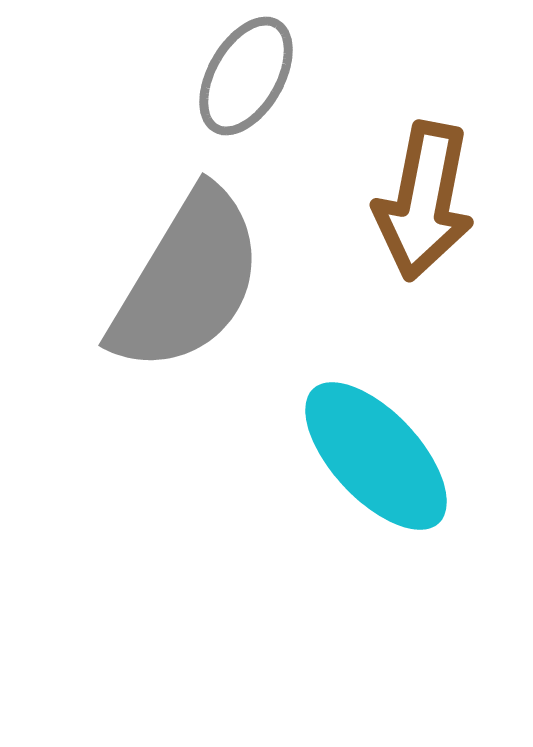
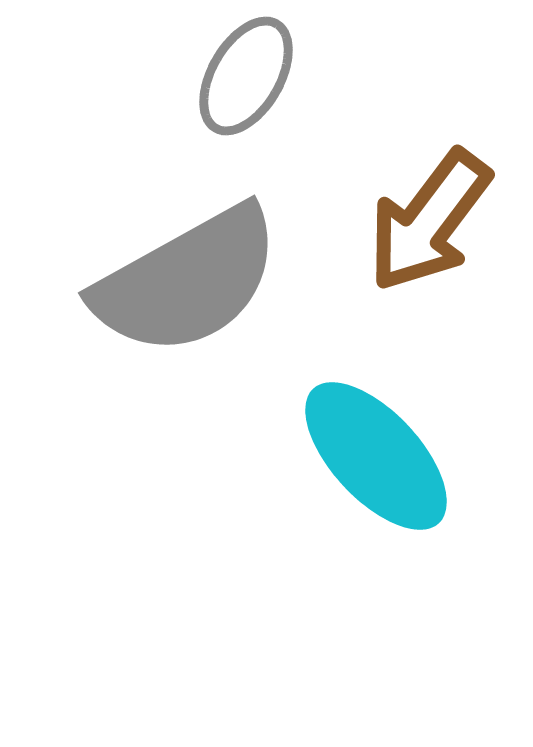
brown arrow: moved 5 px right, 20 px down; rotated 26 degrees clockwise
gray semicircle: rotated 30 degrees clockwise
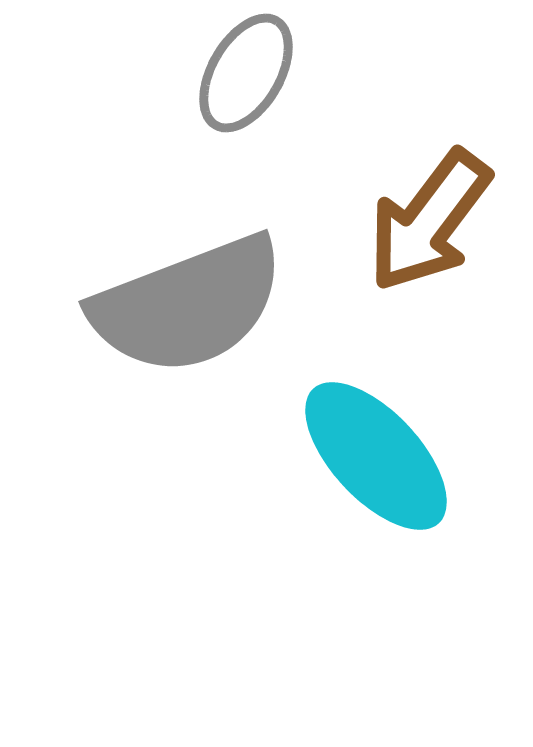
gray ellipse: moved 3 px up
gray semicircle: moved 1 px right, 24 px down; rotated 8 degrees clockwise
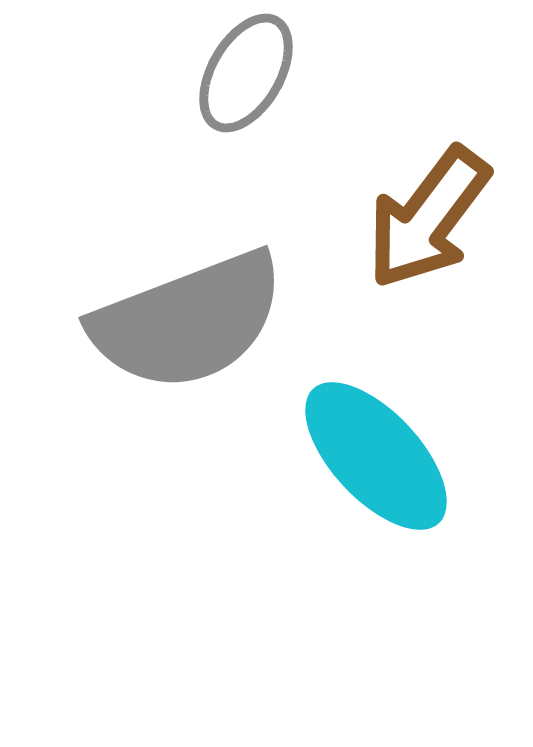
brown arrow: moved 1 px left, 3 px up
gray semicircle: moved 16 px down
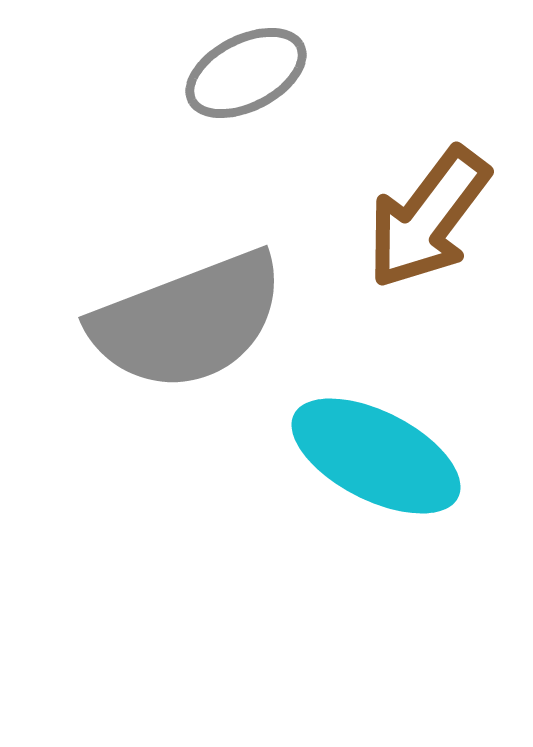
gray ellipse: rotated 33 degrees clockwise
cyan ellipse: rotated 20 degrees counterclockwise
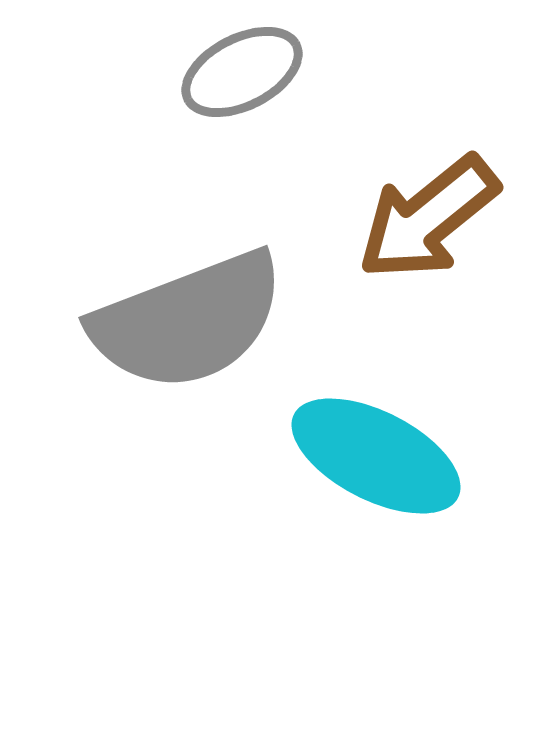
gray ellipse: moved 4 px left, 1 px up
brown arrow: rotated 14 degrees clockwise
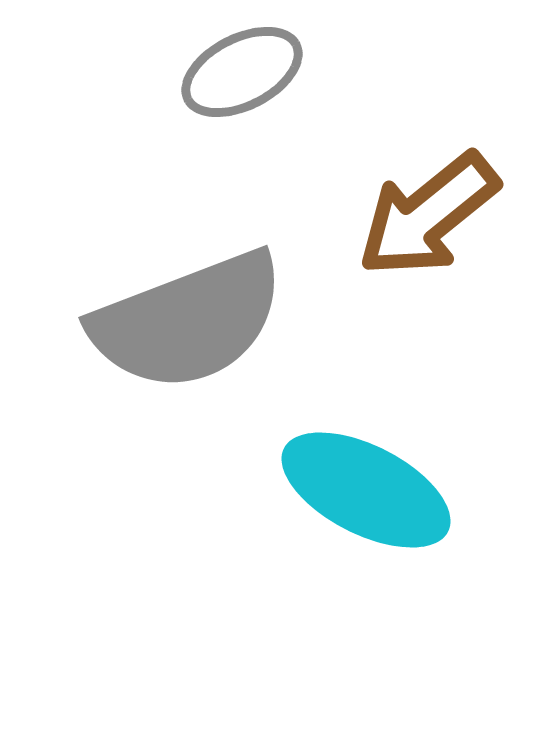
brown arrow: moved 3 px up
cyan ellipse: moved 10 px left, 34 px down
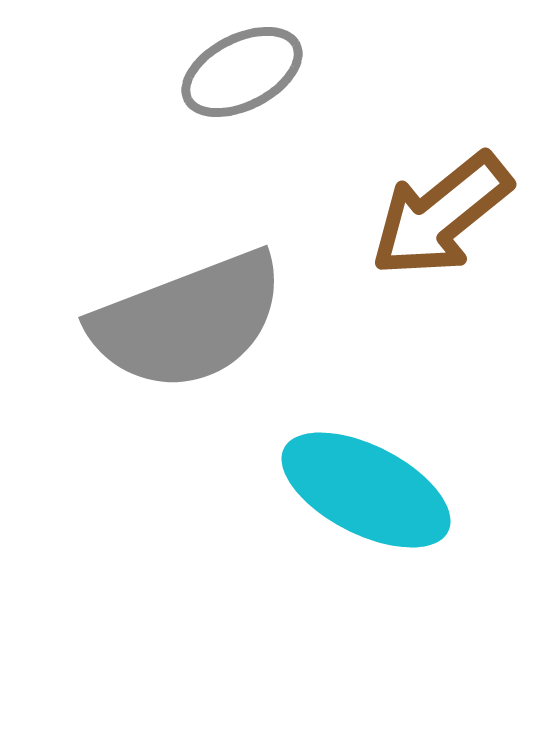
brown arrow: moved 13 px right
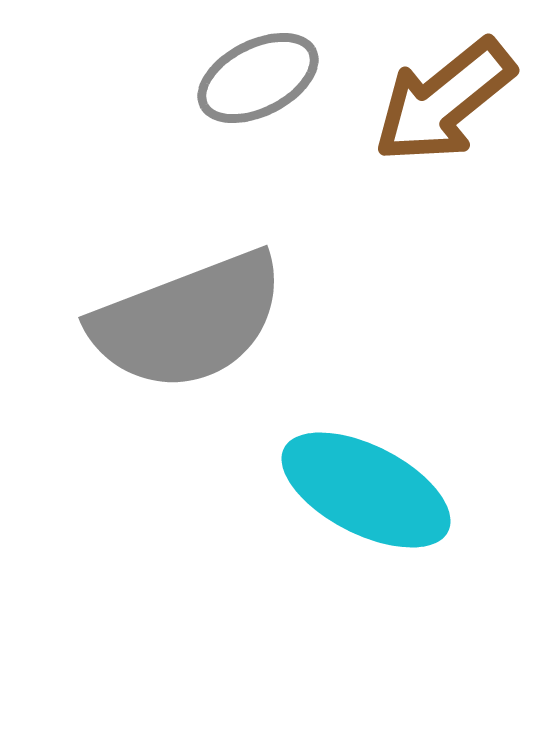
gray ellipse: moved 16 px right, 6 px down
brown arrow: moved 3 px right, 114 px up
